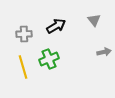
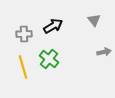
black arrow: moved 3 px left
green cross: rotated 30 degrees counterclockwise
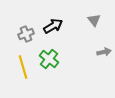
gray cross: moved 2 px right; rotated 21 degrees counterclockwise
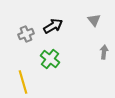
gray arrow: rotated 72 degrees counterclockwise
green cross: moved 1 px right
yellow line: moved 15 px down
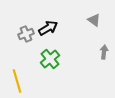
gray triangle: rotated 16 degrees counterclockwise
black arrow: moved 5 px left, 2 px down
green cross: rotated 12 degrees clockwise
yellow line: moved 6 px left, 1 px up
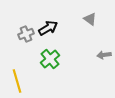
gray triangle: moved 4 px left, 1 px up
gray arrow: moved 3 px down; rotated 104 degrees counterclockwise
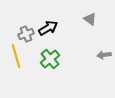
yellow line: moved 1 px left, 25 px up
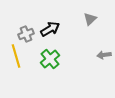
gray triangle: rotated 40 degrees clockwise
black arrow: moved 2 px right, 1 px down
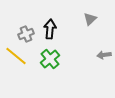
black arrow: rotated 54 degrees counterclockwise
yellow line: rotated 35 degrees counterclockwise
